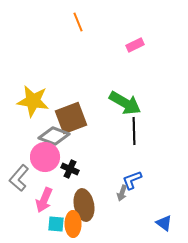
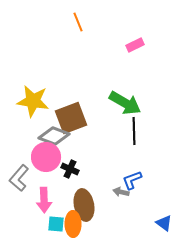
pink circle: moved 1 px right
gray arrow: moved 1 px left, 1 px up; rotated 84 degrees clockwise
pink arrow: rotated 25 degrees counterclockwise
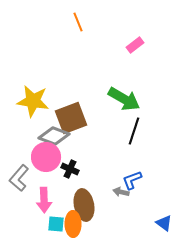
pink rectangle: rotated 12 degrees counterclockwise
green arrow: moved 1 px left, 4 px up
black line: rotated 20 degrees clockwise
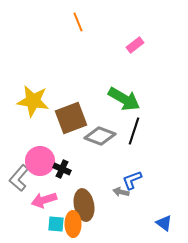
gray diamond: moved 46 px right
pink circle: moved 6 px left, 4 px down
black cross: moved 8 px left
pink arrow: rotated 75 degrees clockwise
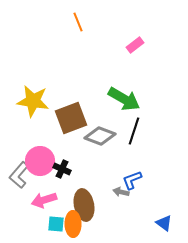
gray L-shape: moved 3 px up
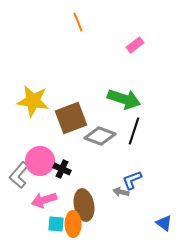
green arrow: rotated 12 degrees counterclockwise
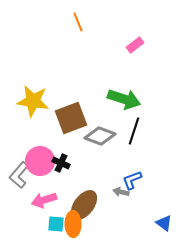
black cross: moved 1 px left, 6 px up
brown ellipse: rotated 48 degrees clockwise
